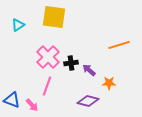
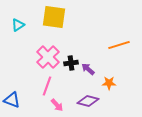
purple arrow: moved 1 px left, 1 px up
pink arrow: moved 25 px right
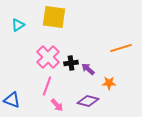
orange line: moved 2 px right, 3 px down
